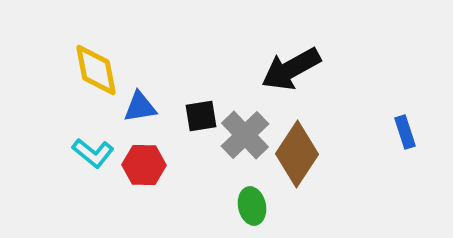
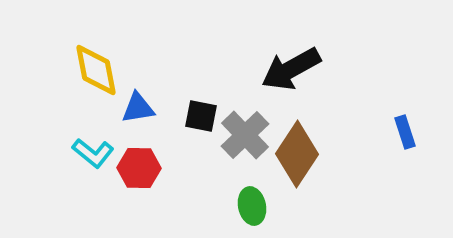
blue triangle: moved 2 px left, 1 px down
black square: rotated 20 degrees clockwise
red hexagon: moved 5 px left, 3 px down
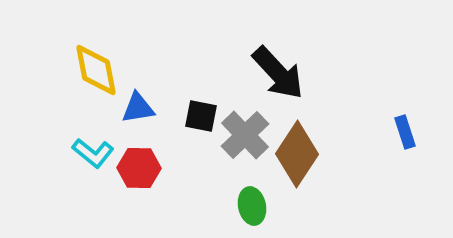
black arrow: moved 13 px left, 4 px down; rotated 104 degrees counterclockwise
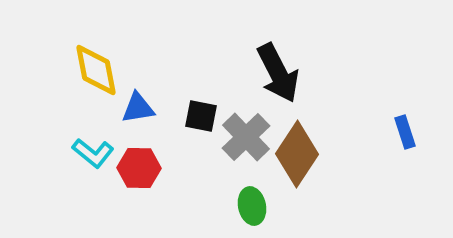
black arrow: rotated 16 degrees clockwise
gray cross: moved 1 px right, 2 px down
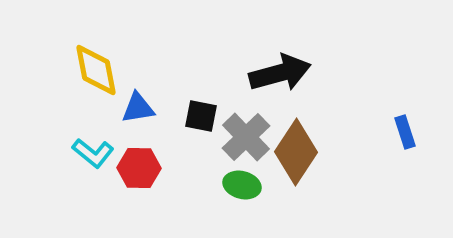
black arrow: moved 2 px right; rotated 78 degrees counterclockwise
brown diamond: moved 1 px left, 2 px up
green ellipse: moved 10 px left, 21 px up; rotated 63 degrees counterclockwise
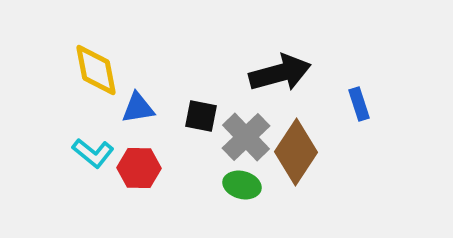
blue rectangle: moved 46 px left, 28 px up
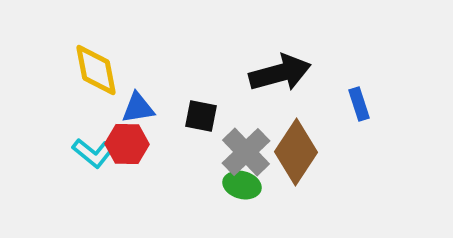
gray cross: moved 15 px down
red hexagon: moved 12 px left, 24 px up
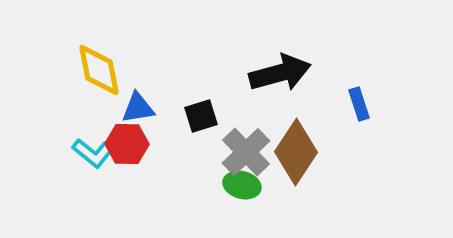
yellow diamond: moved 3 px right
black square: rotated 28 degrees counterclockwise
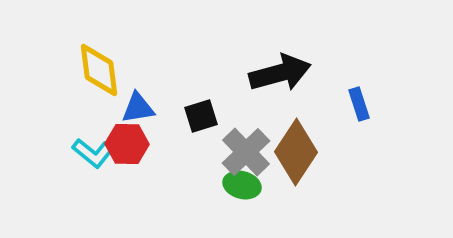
yellow diamond: rotated 4 degrees clockwise
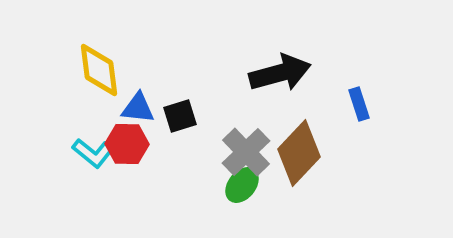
blue triangle: rotated 15 degrees clockwise
black square: moved 21 px left
brown diamond: moved 3 px right, 1 px down; rotated 10 degrees clockwise
green ellipse: rotated 66 degrees counterclockwise
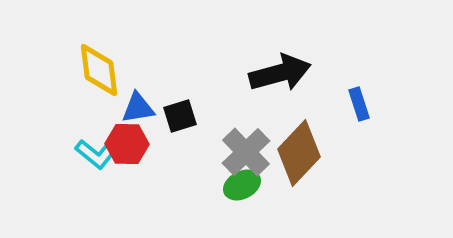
blue triangle: rotated 15 degrees counterclockwise
cyan L-shape: moved 3 px right, 1 px down
green ellipse: rotated 24 degrees clockwise
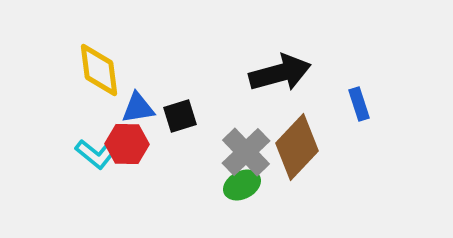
brown diamond: moved 2 px left, 6 px up
